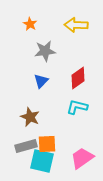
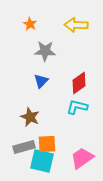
gray star: rotated 10 degrees clockwise
red diamond: moved 1 px right, 5 px down
gray rectangle: moved 2 px left, 1 px down
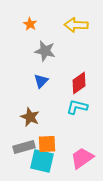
gray star: rotated 10 degrees clockwise
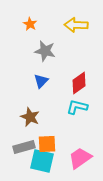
pink trapezoid: moved 2 px left
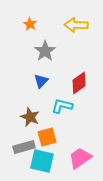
gray star: rotated 25 degrees clockwise
cyan L-shape: moved 15 px left, 1 px up
orange square: moved 7 px up; rotated 12 degrees counterclockwise
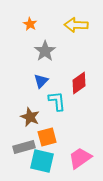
cyan L-shape: moved 5 px left, 5 px up; rotated 70 degrees clockwise
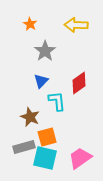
cyan square: moved 3 px right, 3 px up
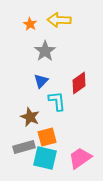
yellow arrow: moved 17 px left, 5 px up
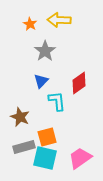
brown star: moved 10 px left
